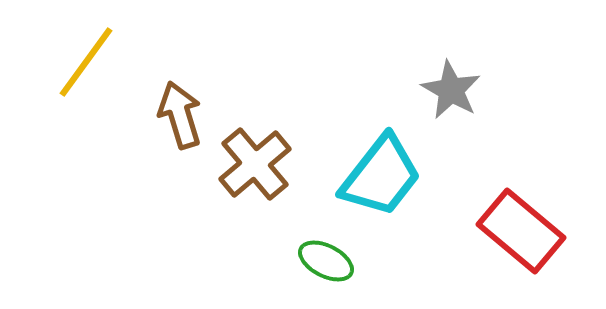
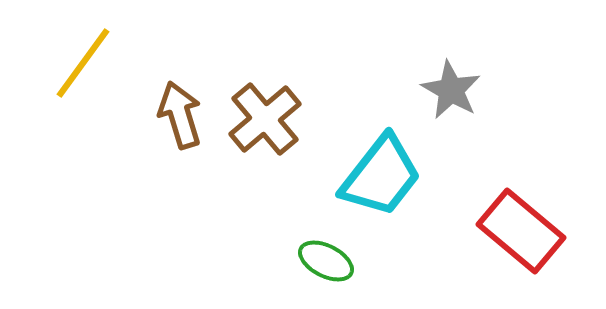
yellow line: moved 3 px left, 1 px down
brown cross: moved 10 px right, 45 px up
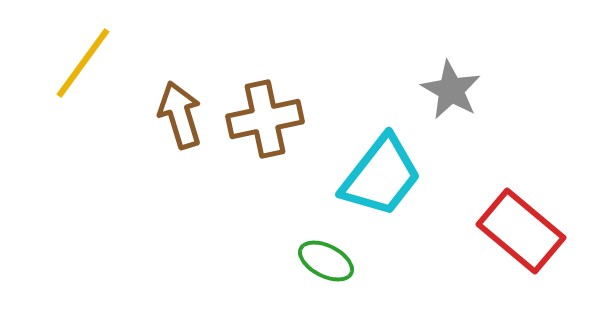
brown cross: rotated 28 degrees clockwise
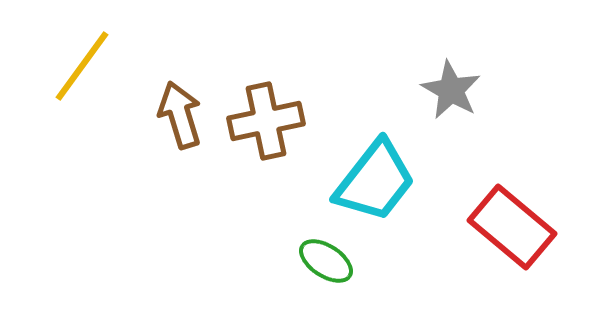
yellow line: moved 1 px left, 3 px down
brown cross: moved 1 px right, 2 px down
cyan trapezoid: moved 6 px left, 5 px down
red rectangle: moved 9 px left, 4 px up
green ellipse: rotated 6 degrees clockwise
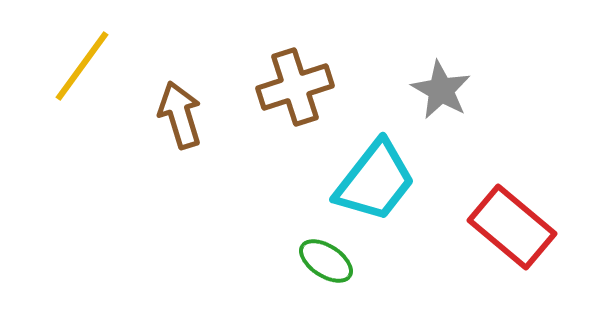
gray star: moved 10 px left
brown cross: moved 29 px right, 34 px up; rotated 6 degrees counterclockwise
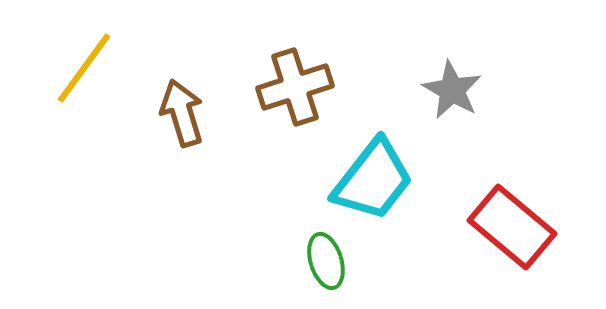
yellow line: moved 2 px right, 2 px down
gray star: moved 11 px right
brown arrow: moved 2 px right, 2 px up
cyan trapezoid: moved 2 px left, 1 px up
green ellipse: rotated 40 degrees clockwise
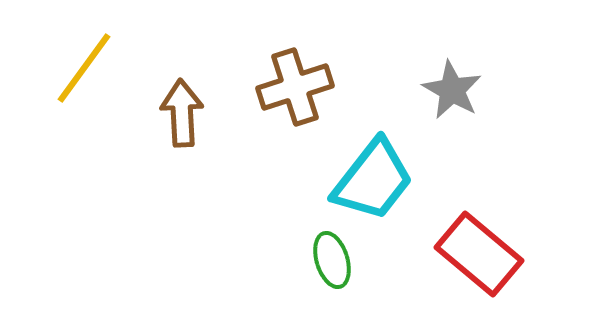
brown arrow: rotated 14 degrees clockwise
red rectangle: moved 33 px left, 27 px down
green ellipse: moved 6 px right, 1 px up
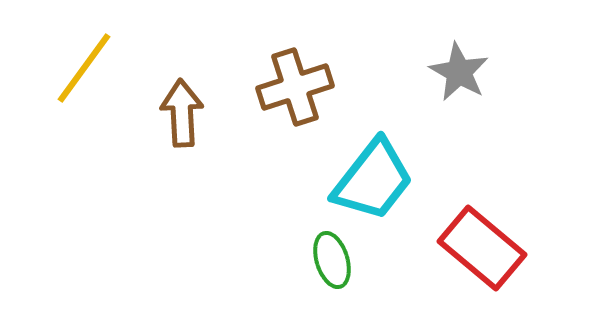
gray star: moved 7 px right, 18 px up
red rectangle: moved 3 px right, 6 px up
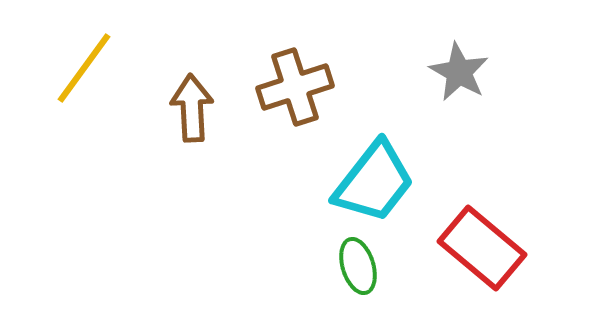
brown arrow: moved 10 px right, 5 px up
cyan trapezoid: moved 1 px right, 2 px down
green ellipse: moved 26 px right, 6 px down
